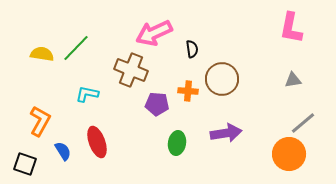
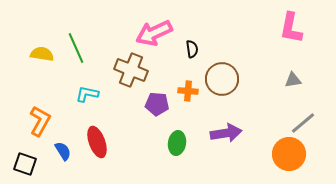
green line: rotated 68 degrees counterclockwise
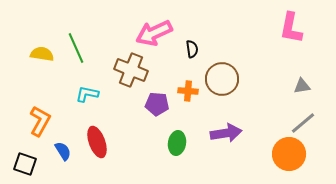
gray triangle: moved 9 px right, 6 px down
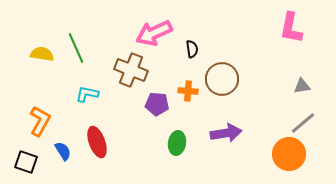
black square: moved 1 px right, 2 px up
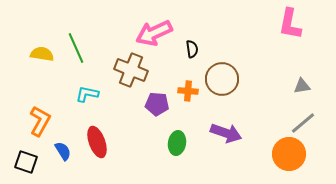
pink L-shape: moved 1 px left, 4 px up
purple arrow: rotated 28 degrees clockwise
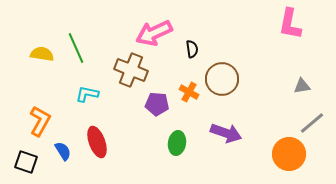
orange cross: moved 1 px right, 1 px down; rotated 24 degrees clockwise
gray line: moved 9 px right
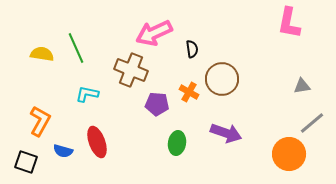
pink L-shape: moved 1 px left, 1 px up
blue semicircle: rotated 138 degrees clockwise
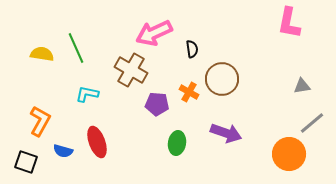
brown cross: rotated 8 degrees clockwise
